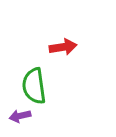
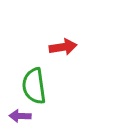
purple arrow: rotated 15 degrees clockwise
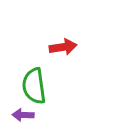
purple arrow: moved 3 px right, 1 px up
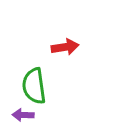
red arrow: moved 2 px right
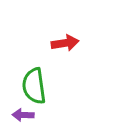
red arrow: moved 4 px up
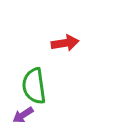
purple arrow: rotated 35 degrees counterclockwise
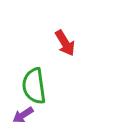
red arrow: rotated 68 degrees clockwise
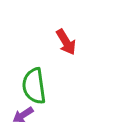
red arrow: moved 1 px right, 1 px up
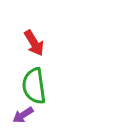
red arrow: moved 32 px left, 1 px down
